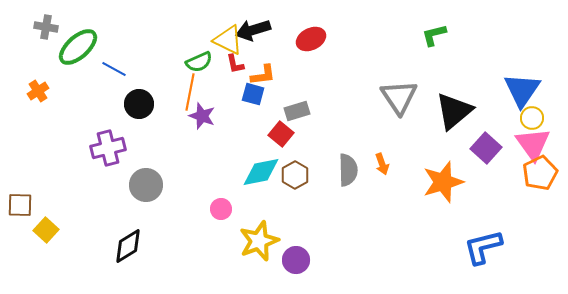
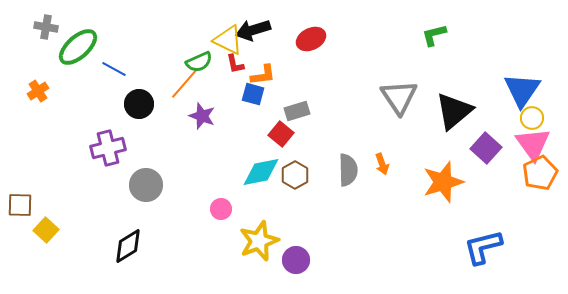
orange line: moved 5 px left, 9 px up; rotated 30 degrees clockwise
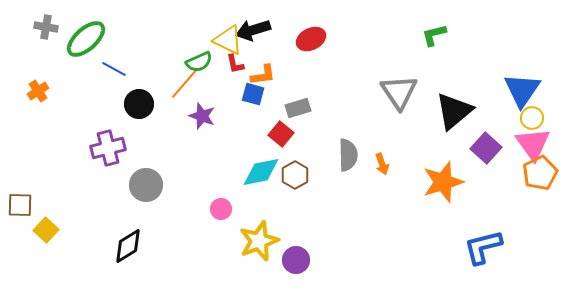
green ellipse: moved 8 px right, 8 px up
gray triangle: moved 5 px up
gray rectangle: moved 1 px right, 3 px up
gray semicircle: moved 15 px up
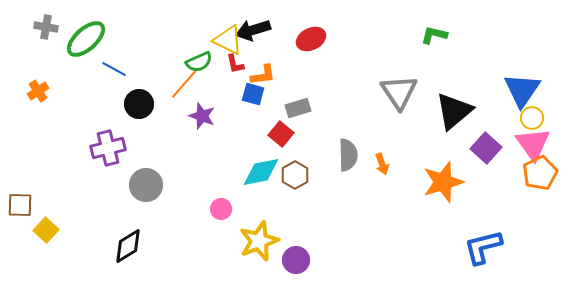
green L-shape: rotated 28 degrees clockwise
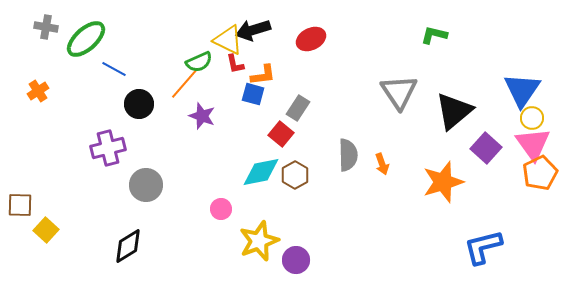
gray rectangle: rotated 40 degrees counterclockwise
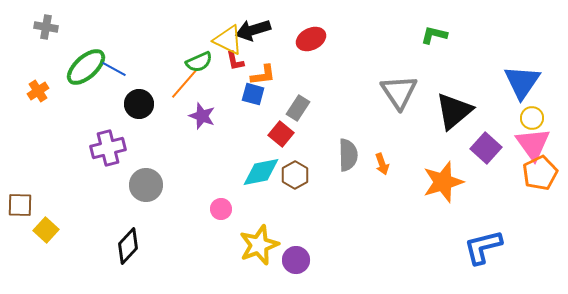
green ellipse: moved 28 px down
red L-shape: moved 3 px up
blue triangle: moved 8 px up
yellow star: moved 4 px down
black diamond: rotated 15 degrees counterclockwise
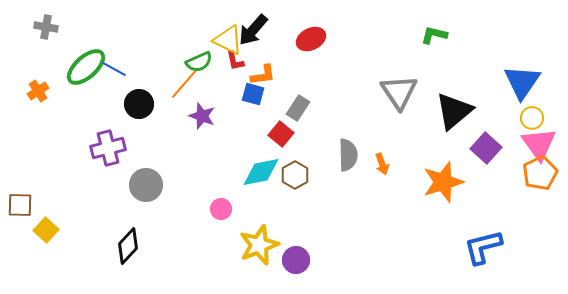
black arrow: rotated 32 degrees counterclockwise
pink triangle: moved 6 px right
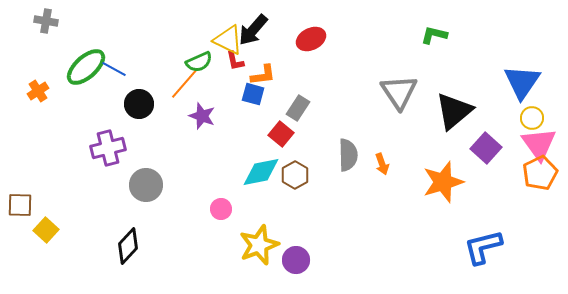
gray cross: moved 6 px up
